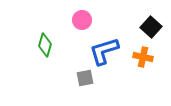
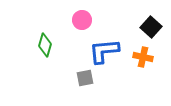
blue L-shape: rotated 12 degrees clockwise
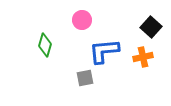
orange cross: rotated 24 degrees counterclockwise
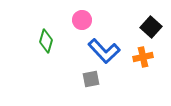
green diamond: moved 1 px right, 4 px up
blue L-shape: rotated 128 degrees counterclockwise
gray square: moved 6 px right, 1 px down
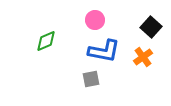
pink circle: moved 13 px right
green diamond: rotated 50 degrees clockwise
blue L-shape: rotated 36 degrees counterclockwise
orange cross: rotated 24 degrees counterclockwise
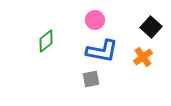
green diamond: rotated 15 degrees counterclockwise
blue L-shape: moved 2 px left
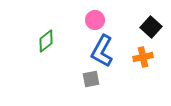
blue L-shape: rotated 108 degrees clockwise
orange cross: rotated 24 degrees clockwise
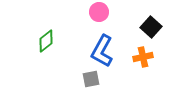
pink circle: moved 4 px right, 8 px up
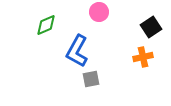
black square: rotated 15 degrees clockwise
green diamond: moved 16 px up; rotated 15 degrees clockwise
blue L-shape: moved 25 px left
